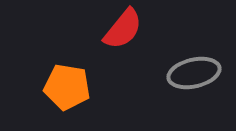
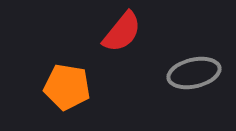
red semicircle: moved 1 px left, 3 px down
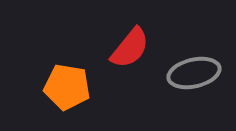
red semicircle: moved 8 px right, 16 px down
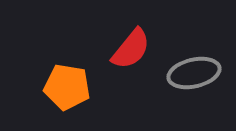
red semicircle: moved 1 px right, 1 px down
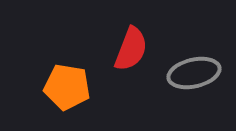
red semicircle: rotated 18 degrees counterclockwise
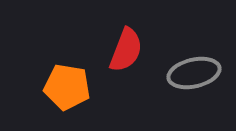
red semicircle: moved 5 px left, 1 px down
